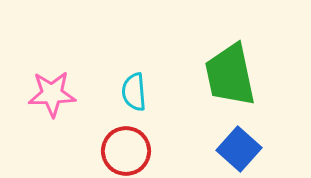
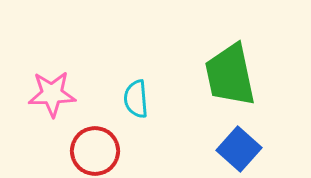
cyan semicircle: moved 2 px right, 7 px down
red circle: moved 31 px left
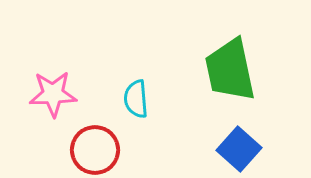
green trapezoid: moved 5 px up
pink star: moved 1 px right
red circle: moved 1 px up
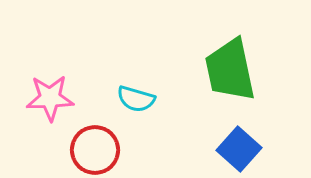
pink star: moved 3 px left, 4 px down
cyan semicircle: rotated 69 degrees counterclockwise
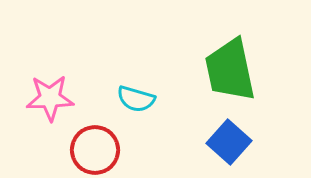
blue square: moved 10 px left, 7 px up
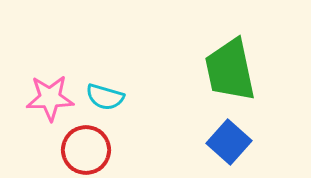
cyan semicircle: moved 31 px left, 2 px up
red circle: moved 9 px left
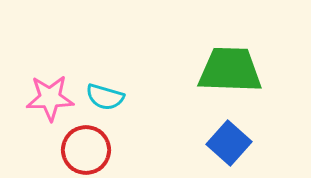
green trapezoid: rotated 104 degrees clockwise
blue square: moved 1 px down
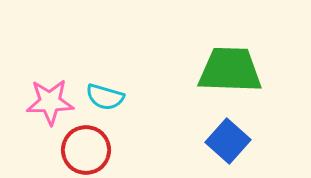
pink star: moved 4 px down
blue square: moved 1 px left, 2 px up
